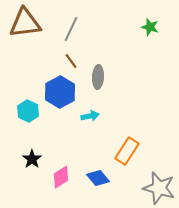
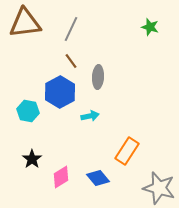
cyan hexagon: rotated 15 degrees counterclockwise
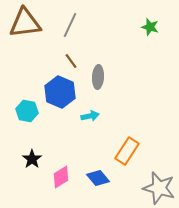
gray line: moved 1 px left, 4 px up
blue hexagon: rotated 8 degrees counterclockwise
cyan hexagon: moved 1 px left
